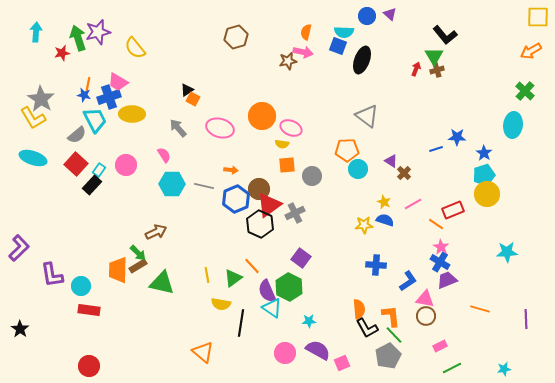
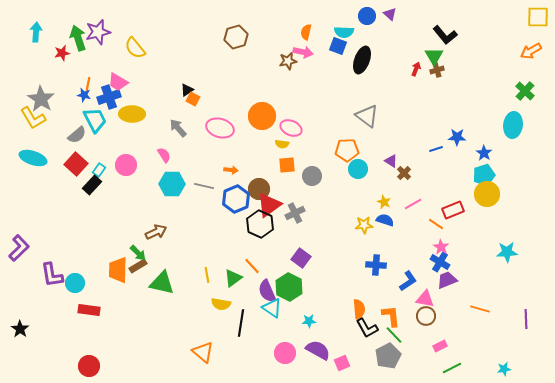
cyan circle at (81, 286): moved 6 px left, 3 px up
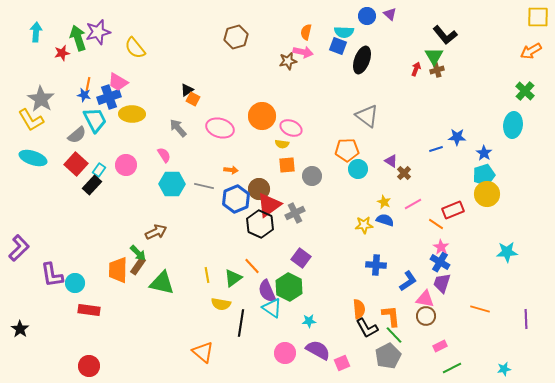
yellow L-shape at (33, 118): moved 2 px left, 2 px down
brown rectangle at (138, 266): rotated 24 degrees counterclockwise
purple trapezoid at (447, 280): moved 5 px left, 3 px down; rotated 50 degrees counterclockwise
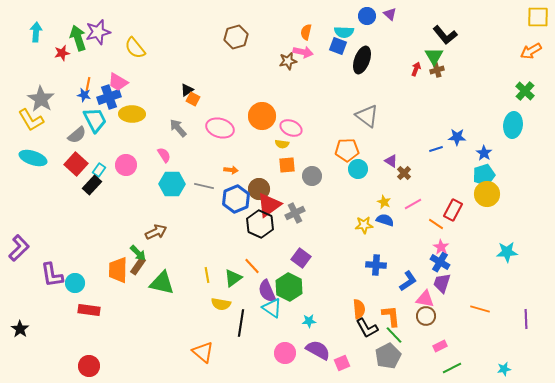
red rectangle at (453, 210): rotated 40 degrees counterclockwise
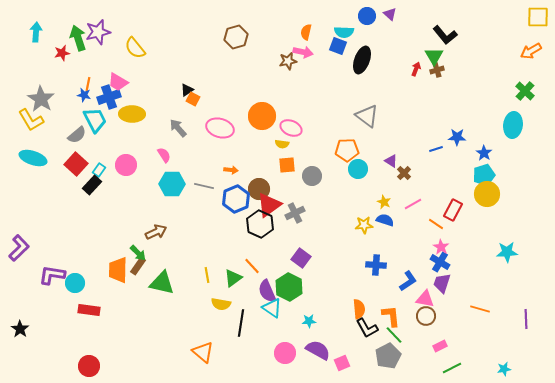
purple L-shape at (52, 275): rotated 108 degrees clockwise
